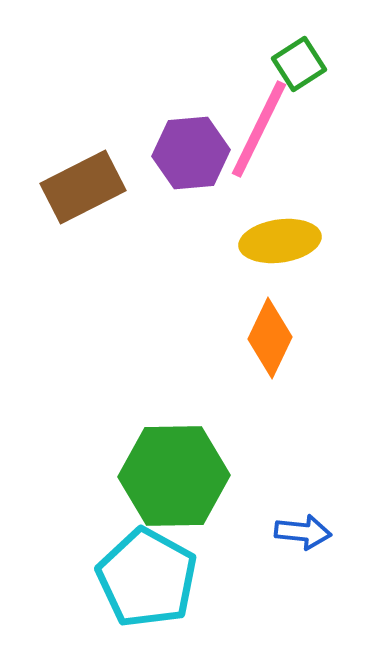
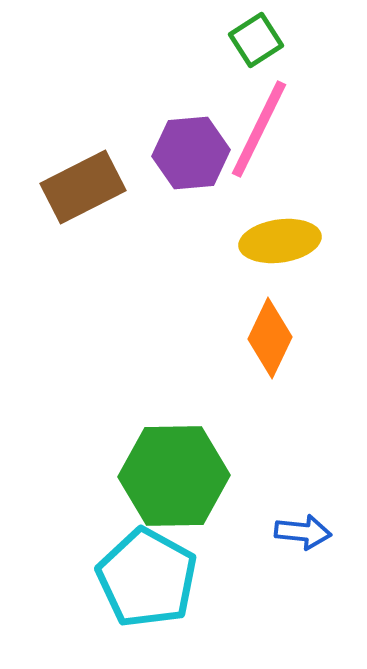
green square: moved 43 px left, 24 px up
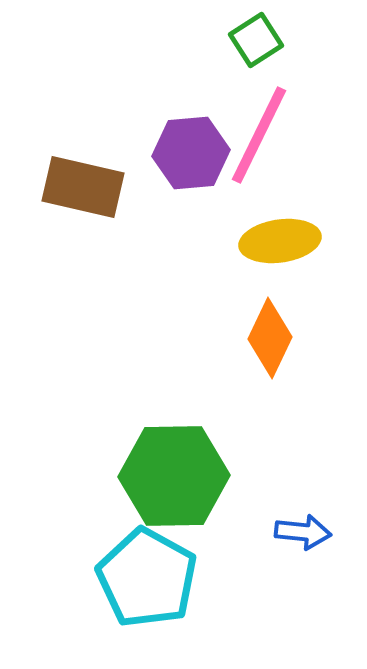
pink line: moved 6 px down
brown rectangle: rotated 40 degrees clockwise
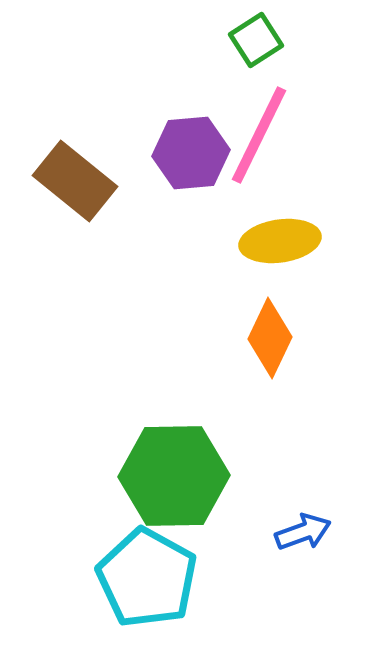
brown rectangle: moved 8 px left, 6 px up; rotated 26 degrees clockwise
blue arrow: rotated 26 degrees counterclockwise
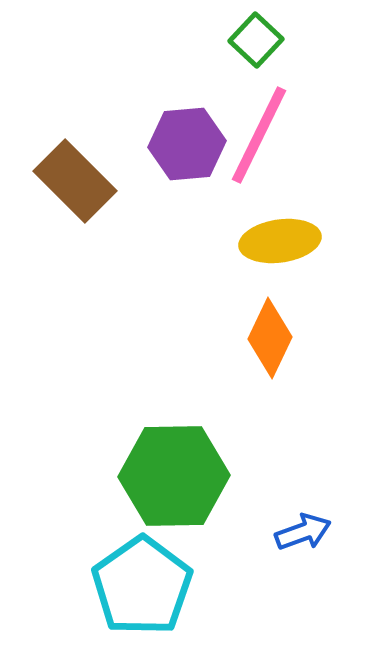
green square: rotated 14 degrees counterclockwise
purple hexagon: moved 4 px left, 9 px up
brown rectangle: rotated 6 degrees clockwise
cyan pentagon: moved 5 px left, 8 px down; rotated 8 degrees clockwise
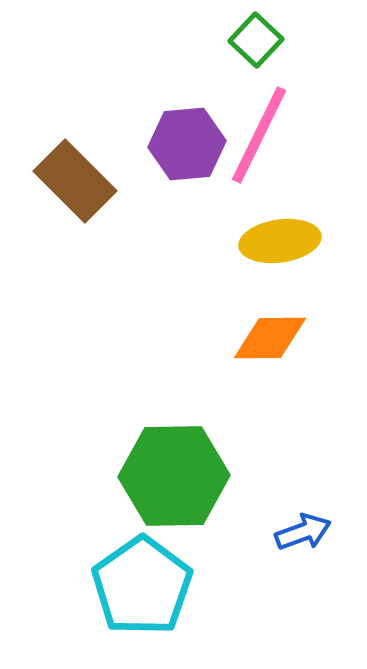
orange diamond: rotated 64 degrees clockwise
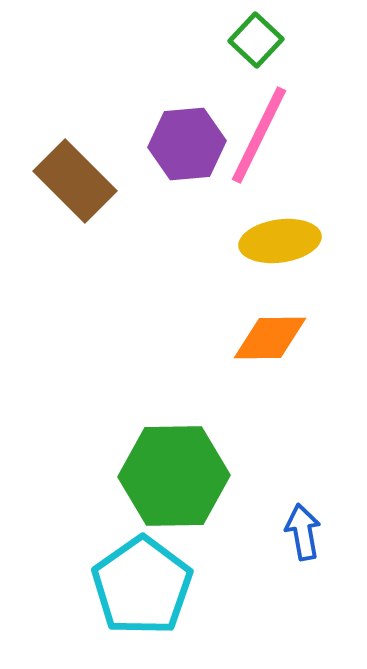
blue arrow: rotated 80 degrees counterclockwise
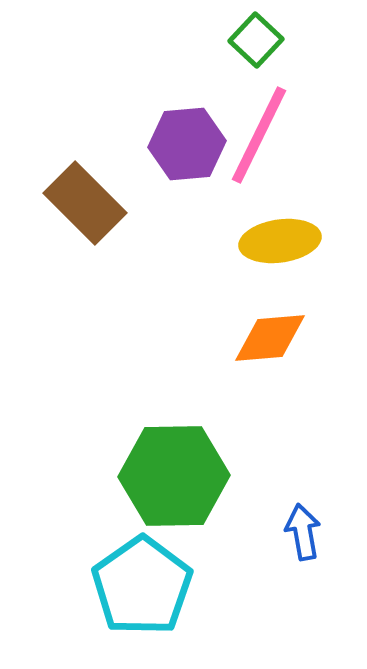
brown rectangle: moved 10 px right, 22 px down
orange diamond: rotated 4 degrees counterclockwise
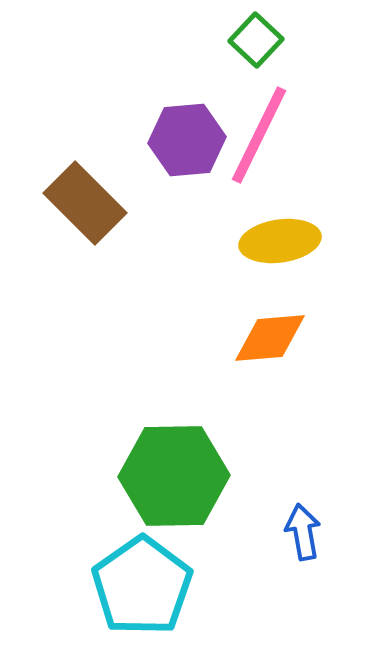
purple hexagon: moved 4 px up
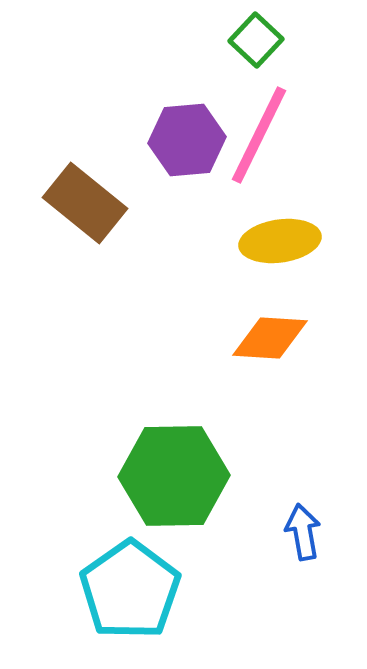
brown rectangle: rotated 6 degrees counterclockwise
orange diamond: rotated 8 degrees clockwise
cyan pentagon: moved 12 px left, 4 px down
